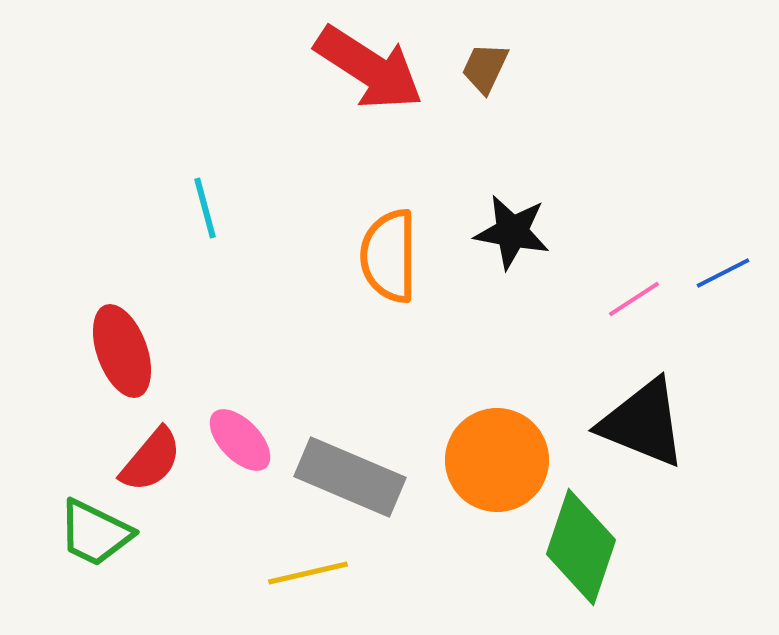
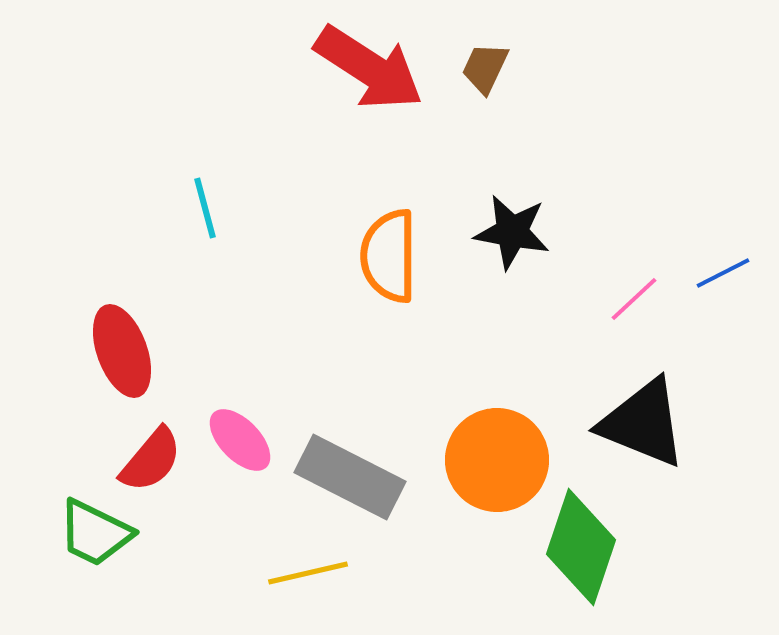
pink line: rotated 10 degrees counterclockwise
gray rectangle: rotated 4 degrees clockwise
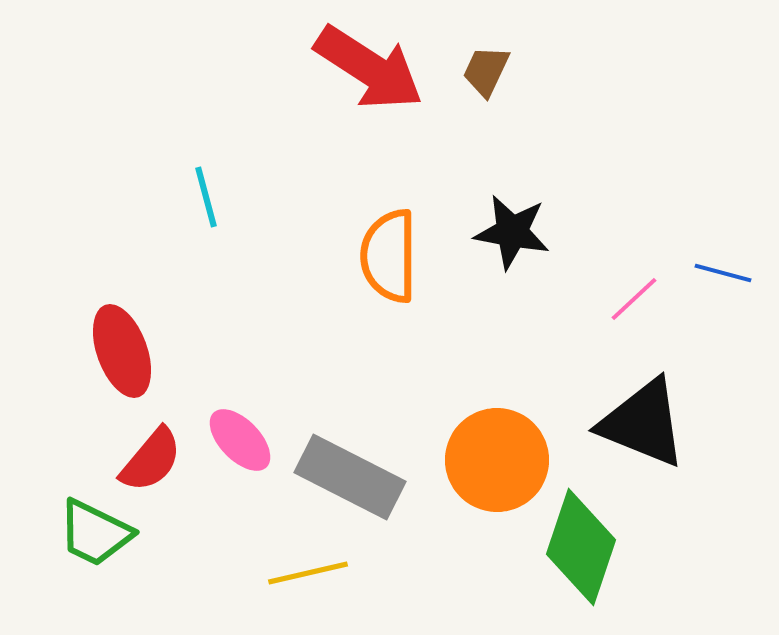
brown trapezoid: moved 1 px right, 3 px down
cyan line: moved 1 px right, 11 px up
blue line: rotated 42 degrees clockwise
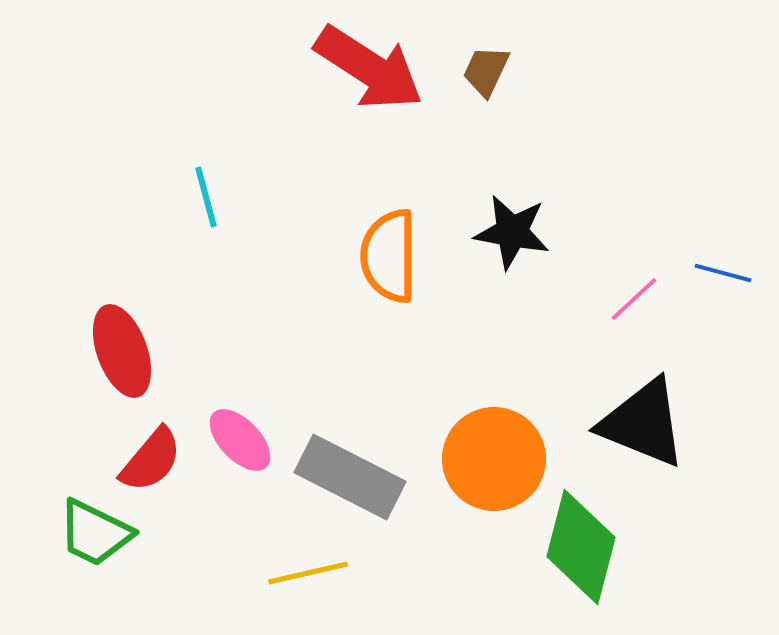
orange circle: moved 3 px left, 1 px up
green diamond: rotated 4 degrees counterclockwise
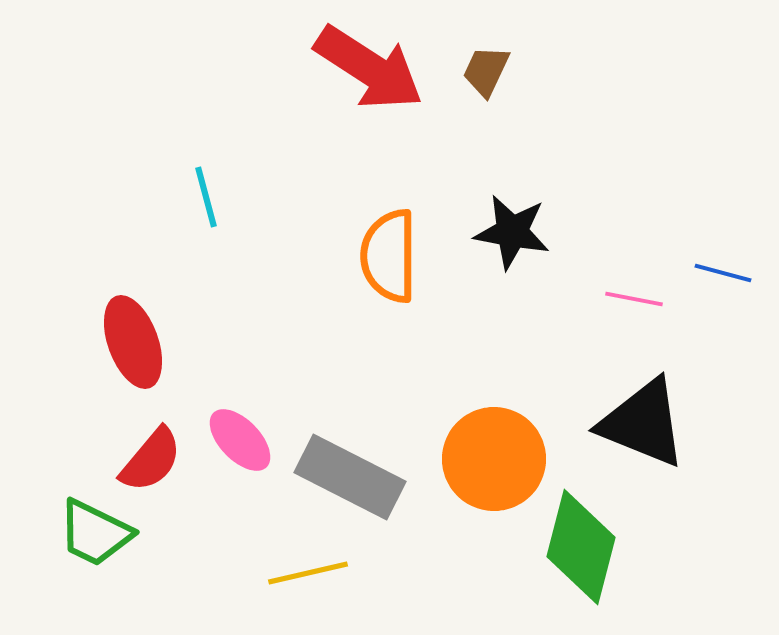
pink line: rotated 54 degrees clockwise
red ellipse: moved 11 px right, 9 px up
